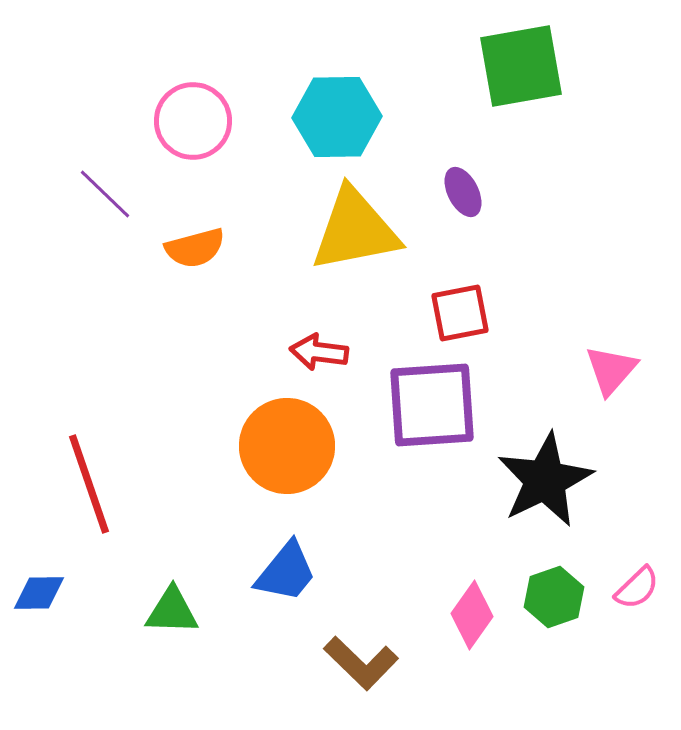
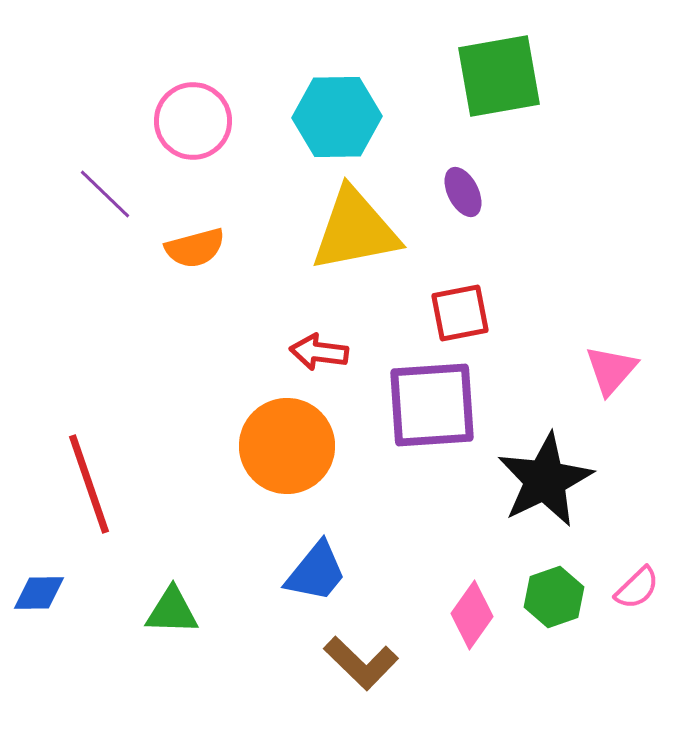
green square: moved 22 px left, 10 px down
blue trapezoid: moved 30 px right
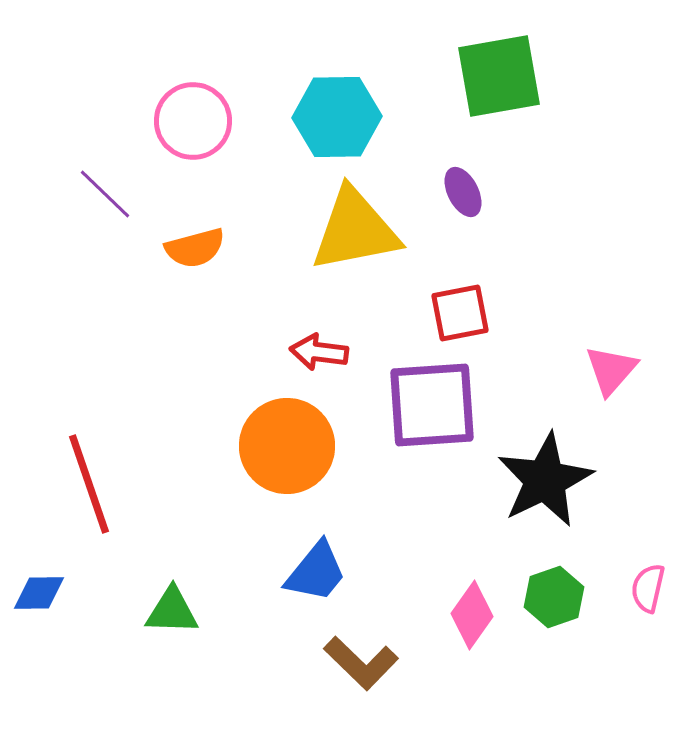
pink semicircle: moved 11 px right; rotated 147 degrees clockwise
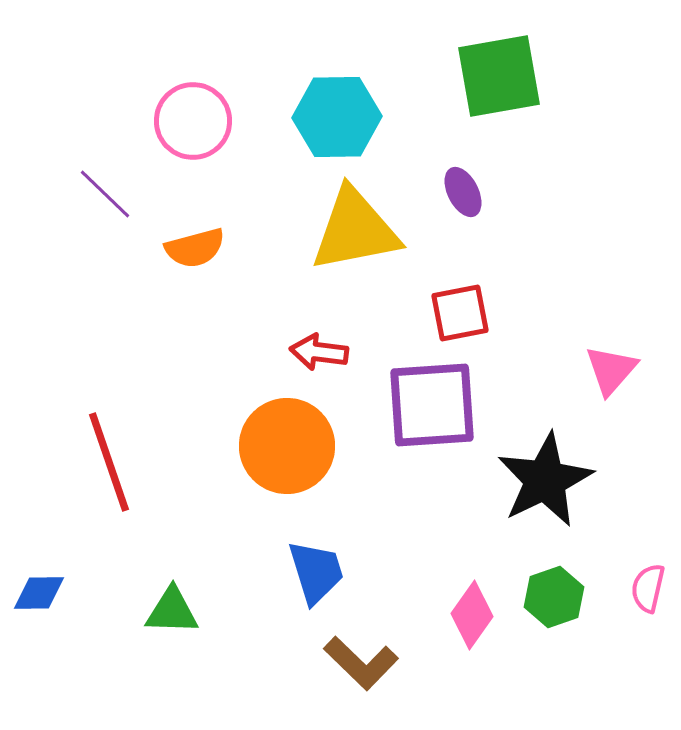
red line: moved 20 px right, 22 px up
blue trapezoid: rotated 56 degrees counterclockwise
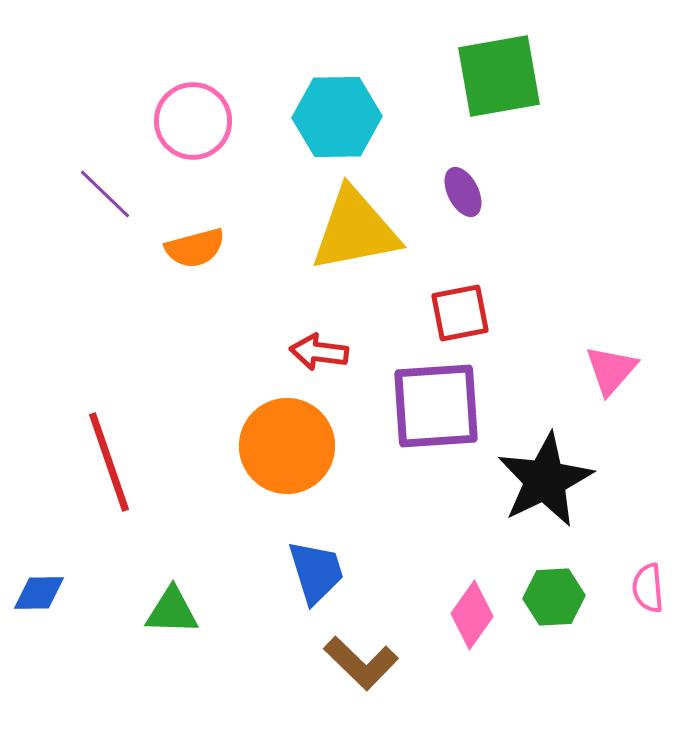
purple square: moved 4 px right, 1 px down
pink semicircle: rotated 18 degrees counterclockwise
green hexagon: rotated 16 degrees clockwise
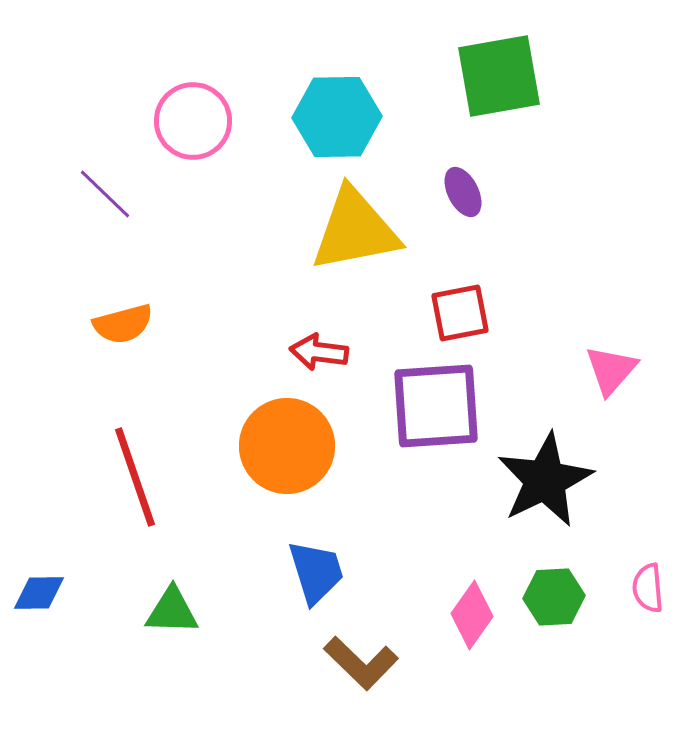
orange semicircle: moved 72 px left, 76 px down
red line: moved 26 px right, 15 px down
